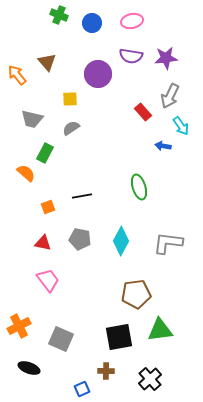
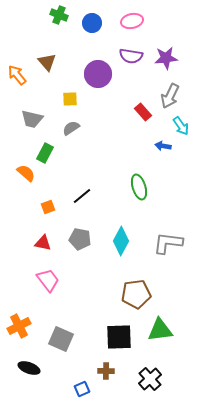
black line: rotated 30 degrees counterclockwise
black square: rotated 8 degrees clockwise
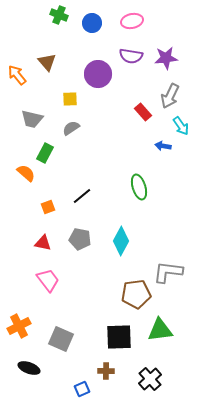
gray L-shape: moved 29 px down
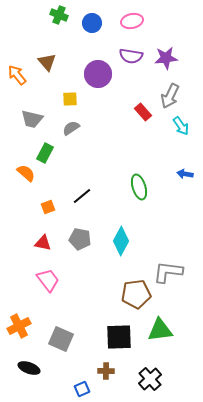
blue arrow: moved 22 px right, 28 px down
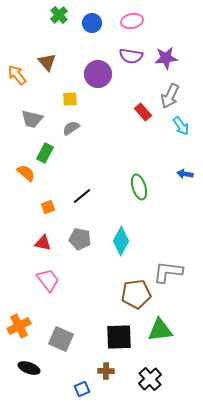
green cross: rotated 24 degrees clockwise
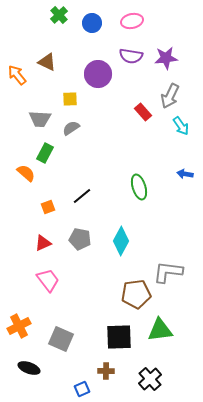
brown triangle: rotated 24 degrees counterclockwise
gray trapezoid: moved 8 px right; rotated 10 degrees counterclockwise
red triangle: rotated 36 degrees counterclockwise
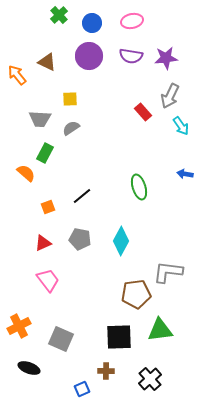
purple circle: moved 9 px left, 18 px up
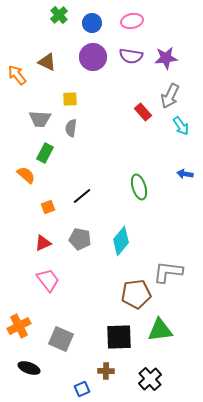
purple circle: moved 4 px right, 1 px down
gray semicircle: rotated 48 degrees counterclockwise
orange semicircle: moved 2 px down
cyan diamond: rotated 12 degrees clockwise
